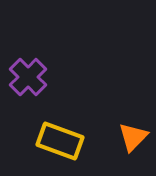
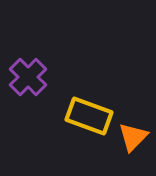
yellow rectangle: moved 29 px right, 25 px up
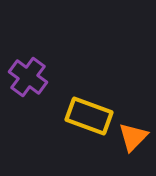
purple cross: rotated 9 degrees counterclockwise
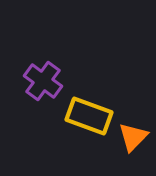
purple cross: moved 15 px right, 4 px down
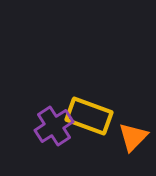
purple cross: moved 11 px right, 45 px down; rotated 21 degrees clockwise
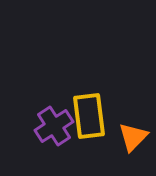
yellow rectangle: rotated 63 degrees clockwise
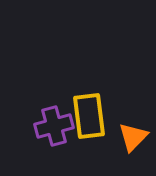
purple cross: rotated 18 degrees clockwise
